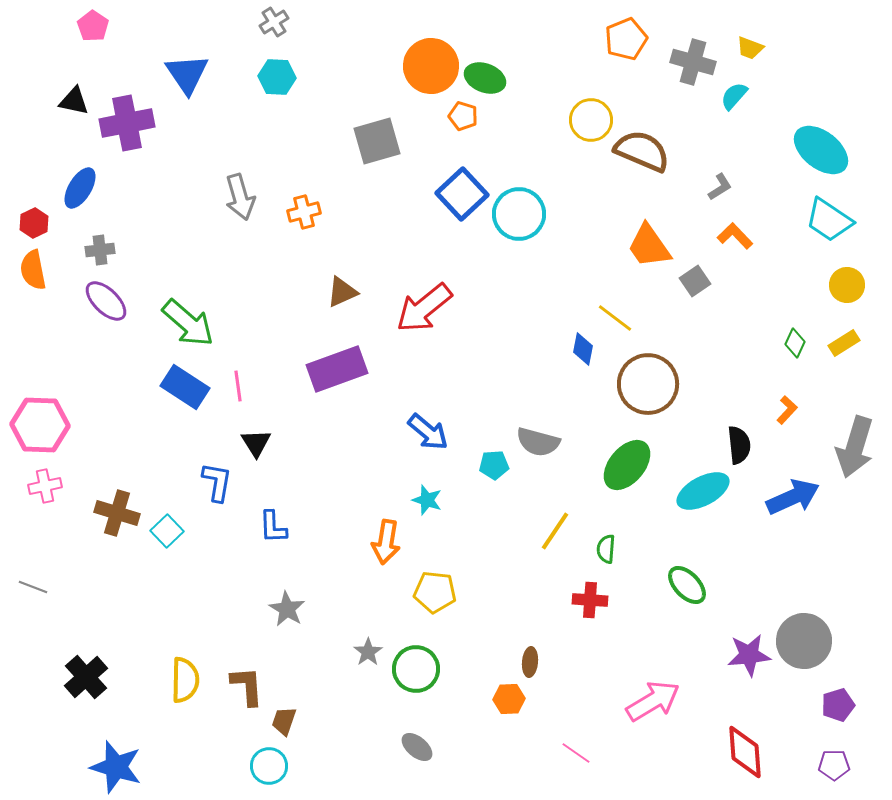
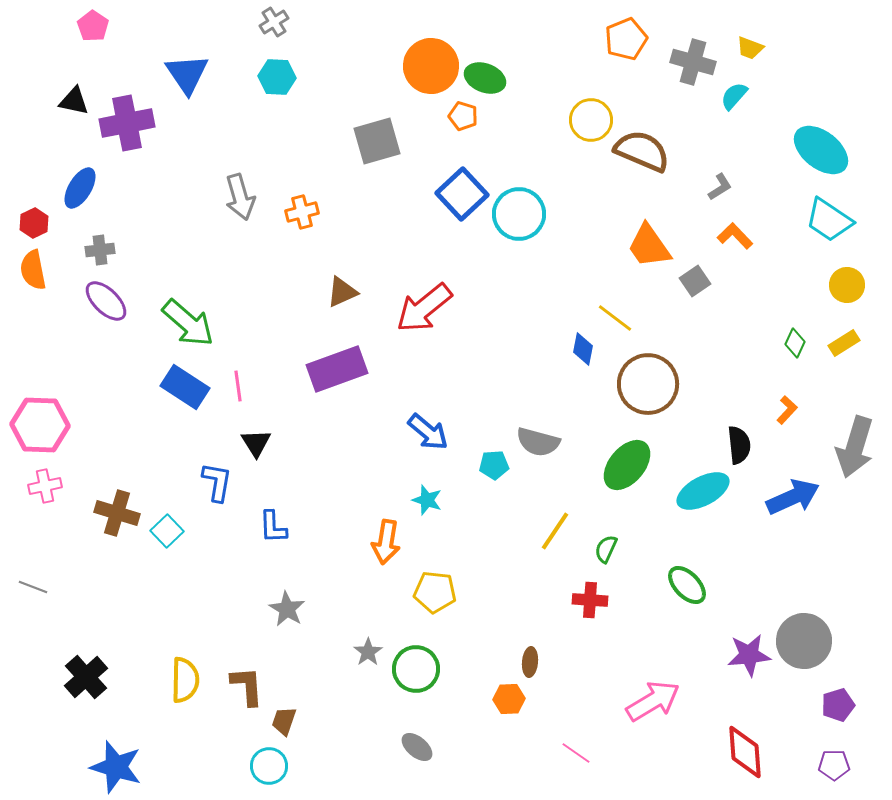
orange cross at (304, 212): moved 2 px left
green semicircle at (606, 549): rotated 20 degrees clockwise
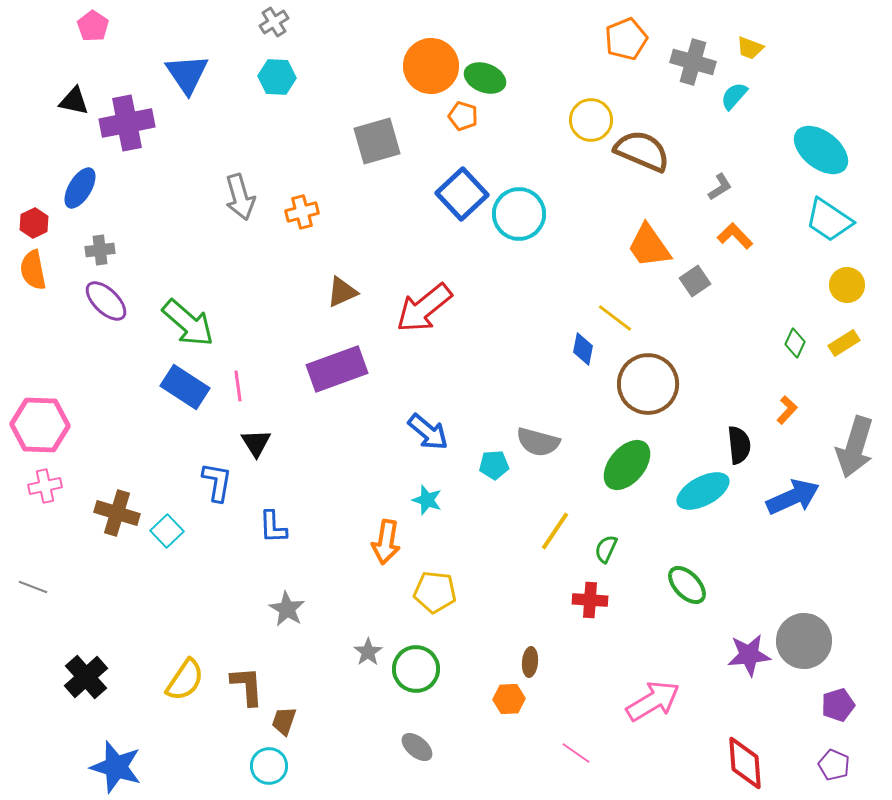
yellow semicircle at (185, 680): rotated 33 degrees clockwise
red diamond at (745, 752): moved 11 px down
purple pentagon at (834, 765): rotated 24 degrees clockwise
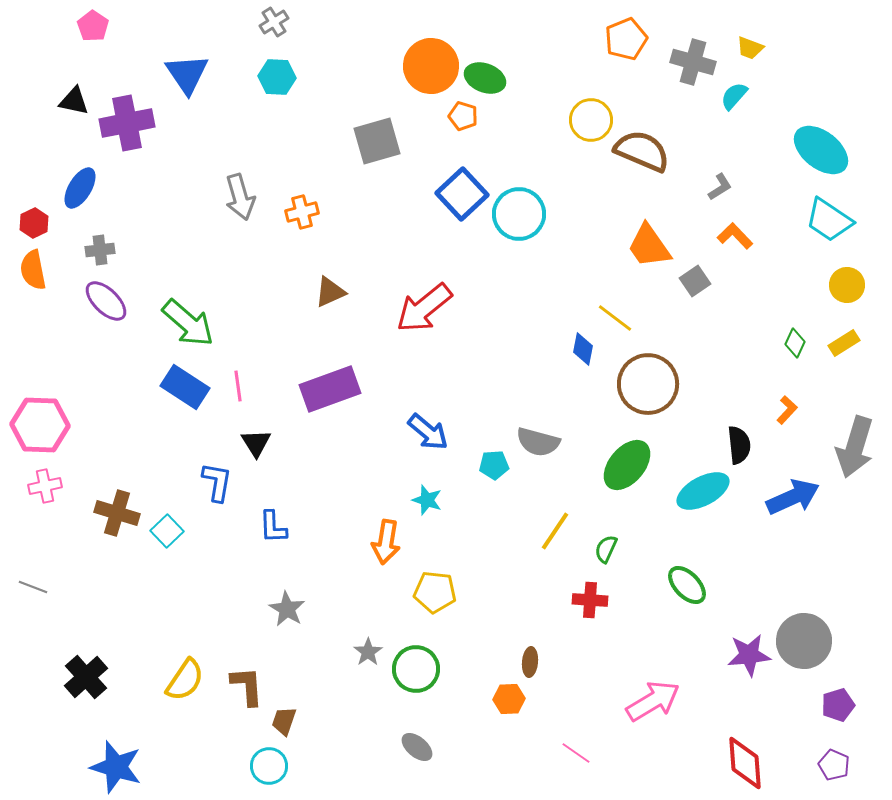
brown triangle at (342, 292): moved 12 px left
purple rectangle at (337, 369): moved 7 px left, 20 px down
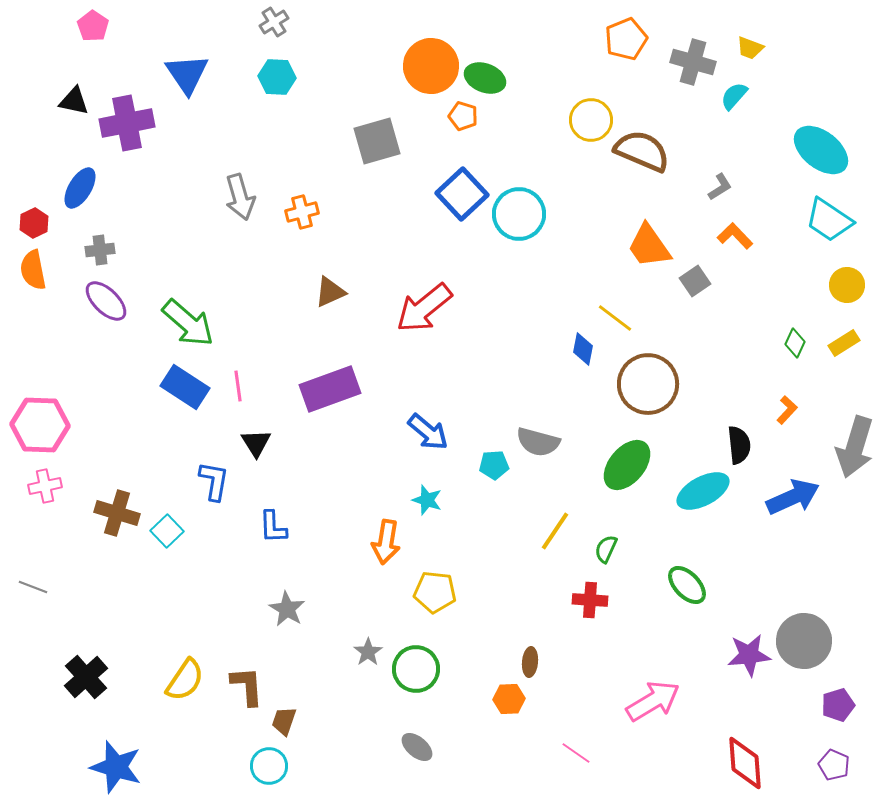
blue L-shape at (217, 482): moved 3 px left, 1 px up
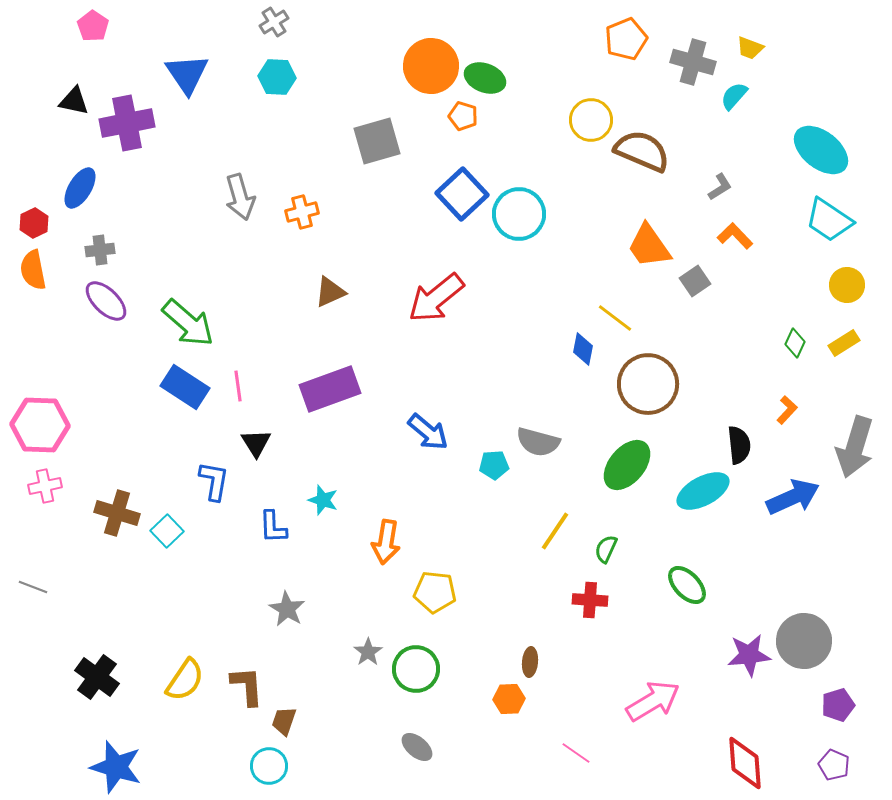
red arrow at (424, 308): moved 12 px right, 10 px up
cyan star at (427, 500): moved 104 px left
black cross at (86, 677): moved 11 px right; rotated 12 degrees counterclockwise
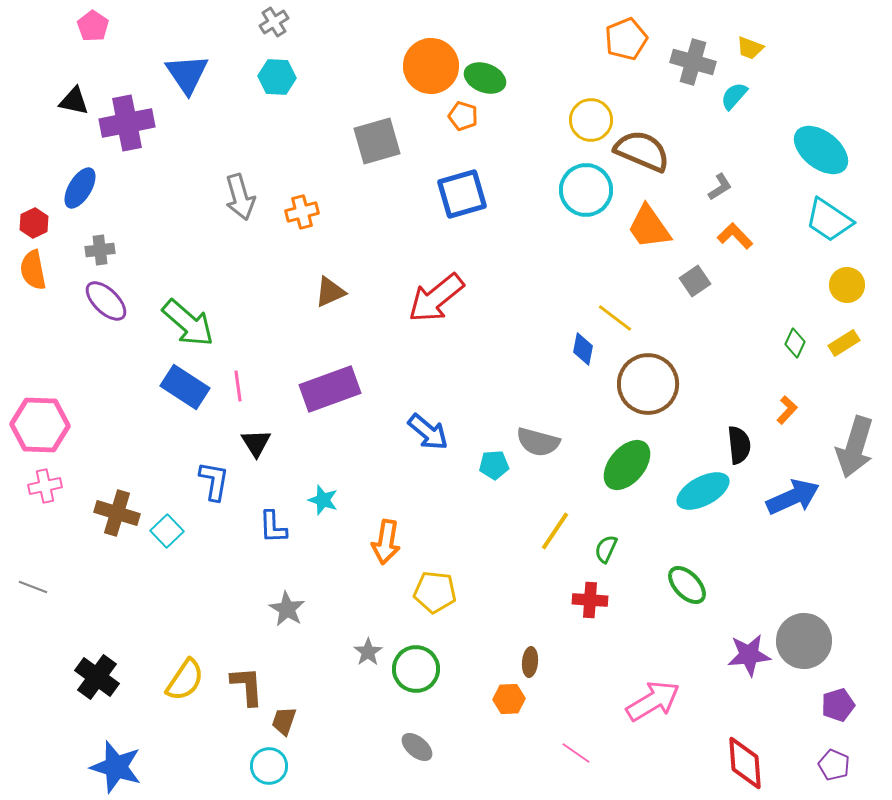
blue square at (462, 194): rotated 27 degrees clockwise
cyan circle at (519, 214): moved 67 px right, 24 px up
orange trapezoid at (649, 246): moved 19 px up
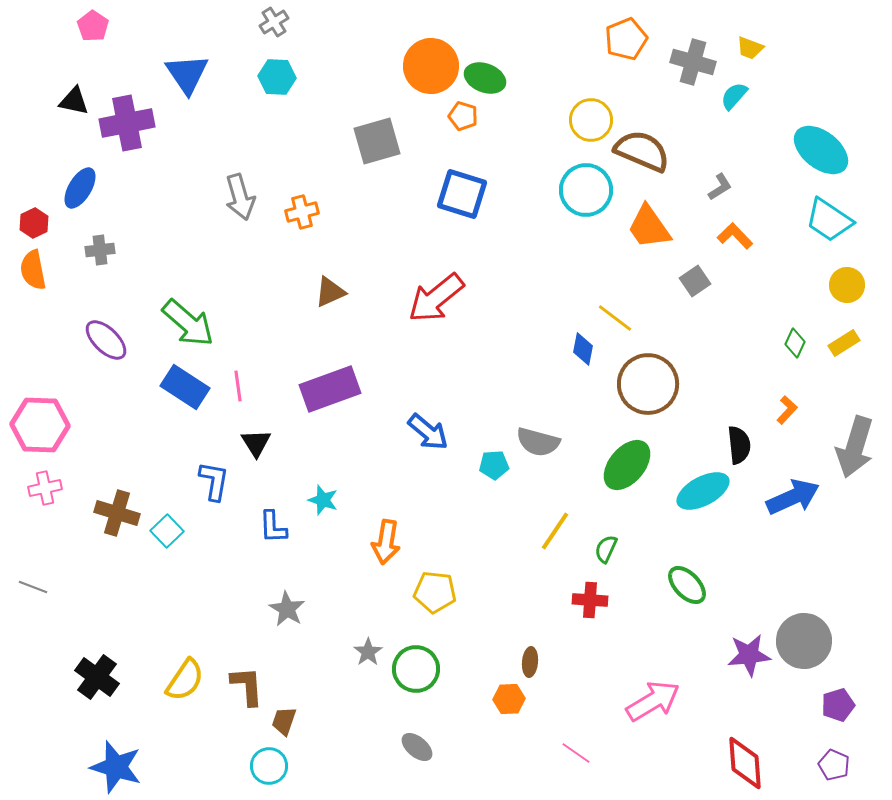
blue square at (462, 194): rotated 33 degrees clockwise
purple ellipse at (106, 301): moved 39 px down
pink cross at (45, 486): moved 2 px down
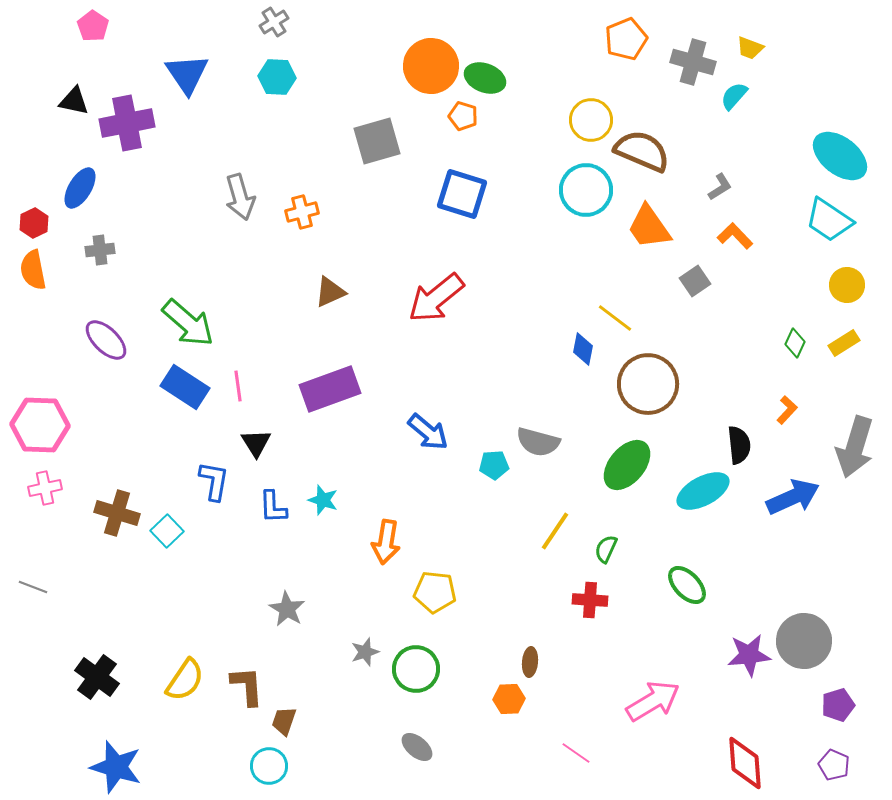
cyan ellipse at (821, 150): moved 19 px right, 6 px down
blue L-shape at (273, 527): moved 20 px up
gray star at (368, 652): moved 3 px left; rotated 16 degrees clockwise
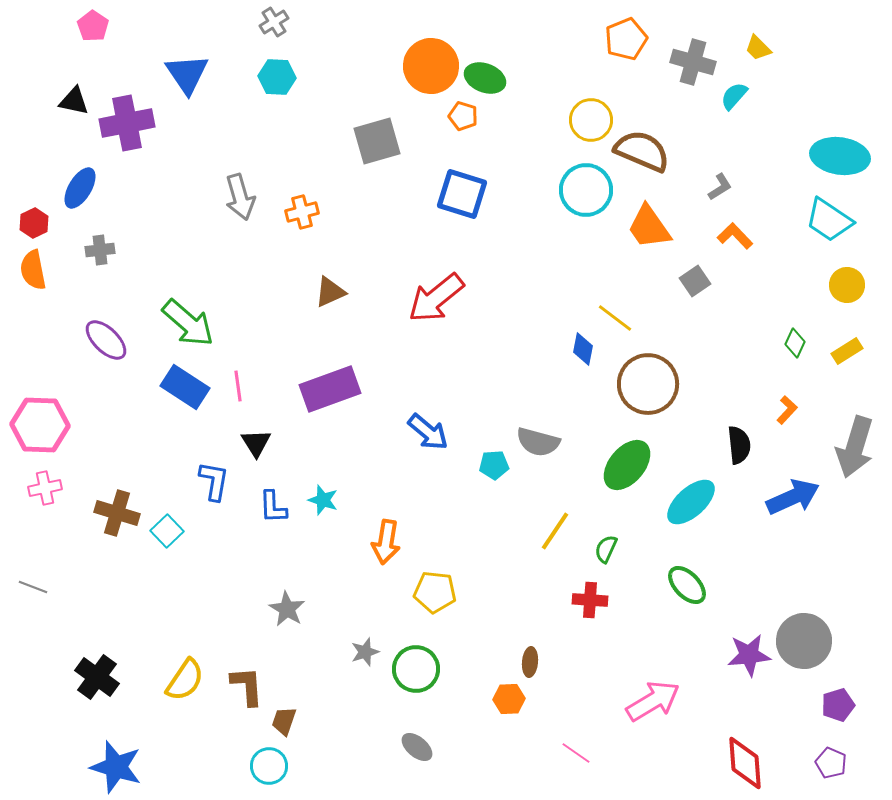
yellow trapezoid at (750, 48): moved 8 px right; rotated 24 degrees clockwise
cyan ellipse at (840, 156): rotated 30 degrees counterclockwise
yellow rectangle at (844, 343): moved 3 px right, 8 px down
cyan ellipse at (703, 491): moved 12 px left, 11 px down; rotated 14 degrees counterclockwise
purple pentagon at (834, 765): moved 3 px left, 2 px up
